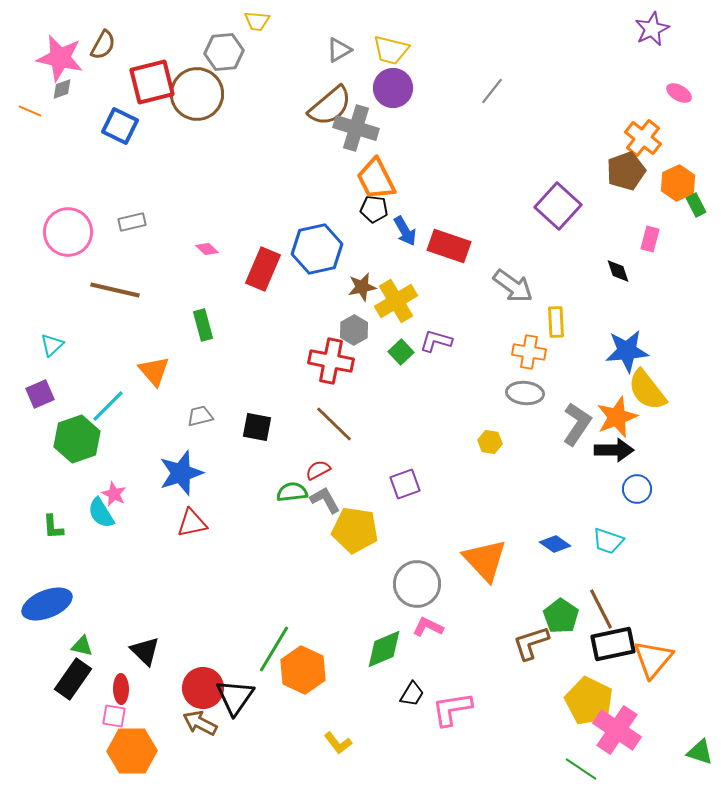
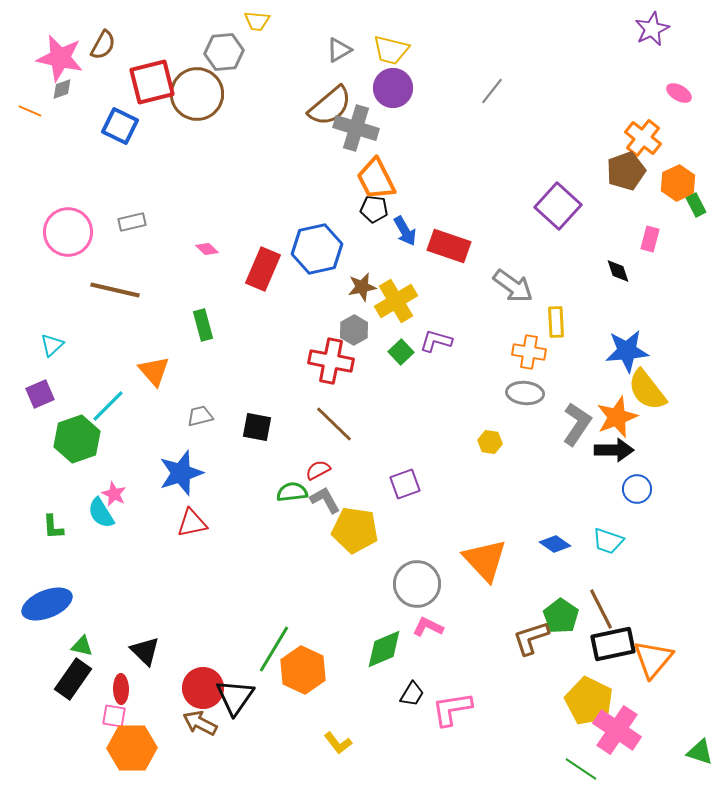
brown L-shape at (531, 643): moved 5 px up
orange hexagon at (132, 751): moved 3 px up
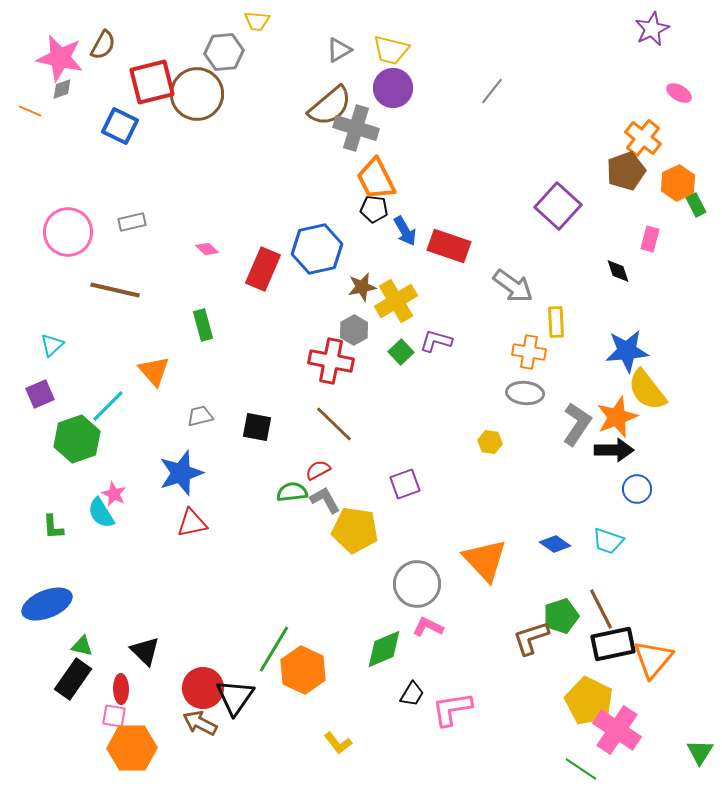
green pentagon at (561, 616): rotated 20 degrees clockwise
green triangle at (700, 752): rotated 44 degrees clockwise
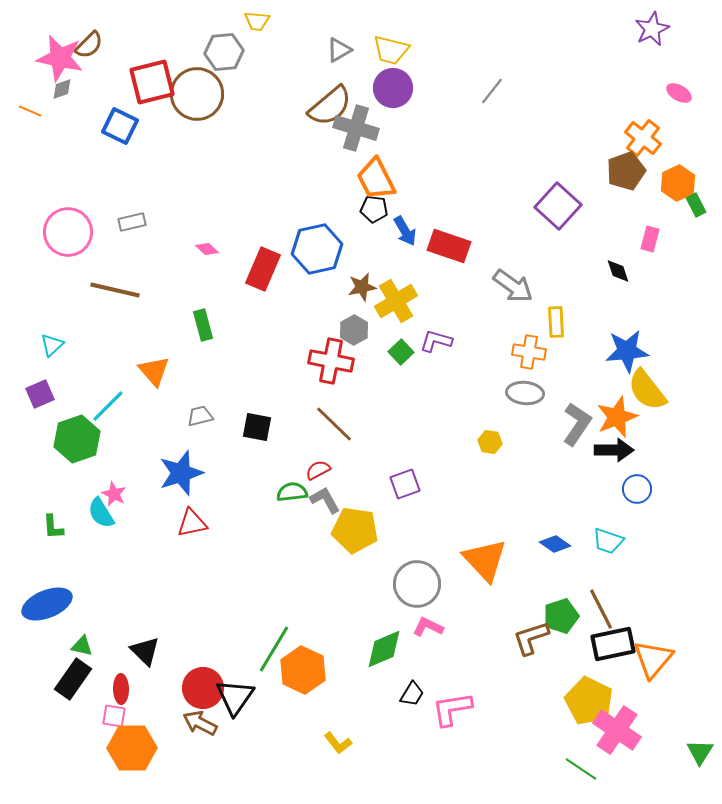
brown semicircle at (103, 45): moved 14 px left; rotated 16 degrees clockwise
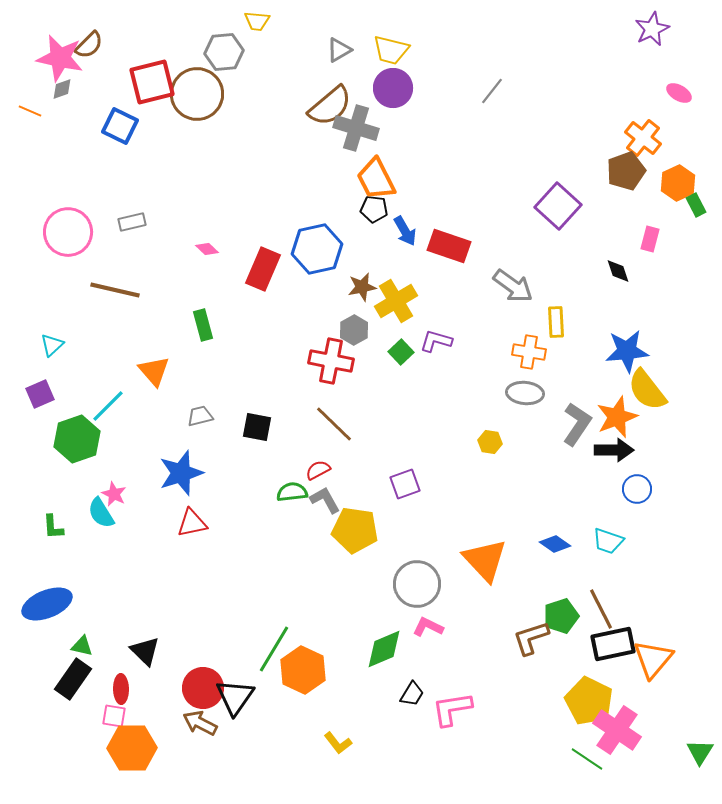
green line at (581, 769): moved 6 px right, 10 px up
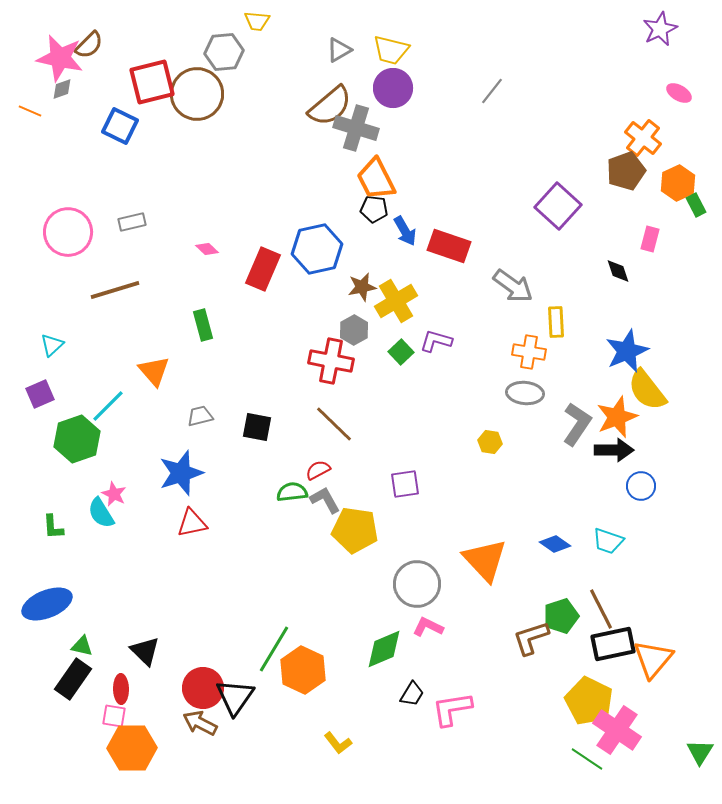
purple star at (652, 29): moved 8 px right
brown line at (115, 290): rotated 30 degrees counterclockwise
blue star at (627, 351): rotated 18 degrees counterclockwise
purple square at (405, 484): rotated 12 degrees clockwise
blue circle at (637, 489): moved 4 px right, 3 px up
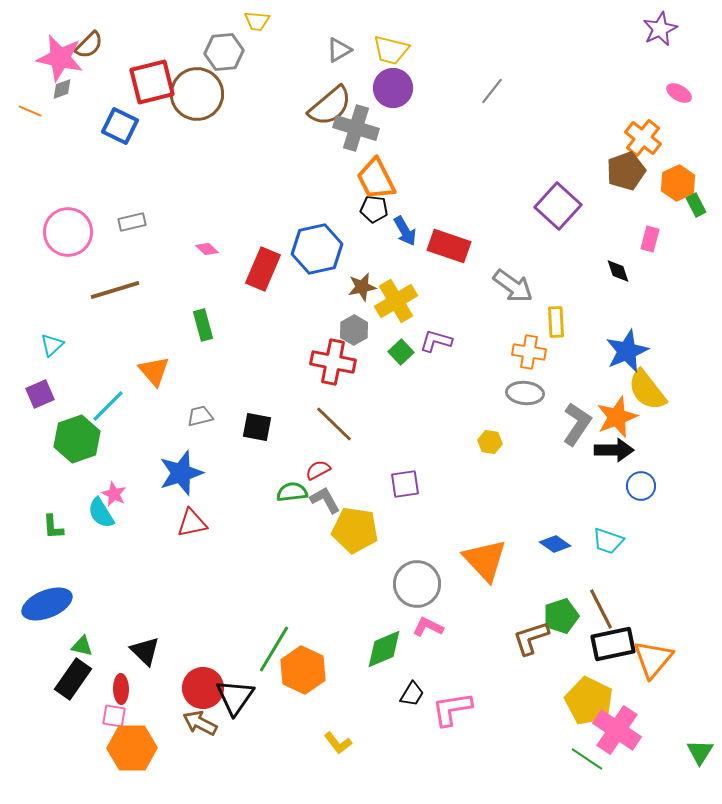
red cross at (331, 361): moved 2 px right, 1 px down
